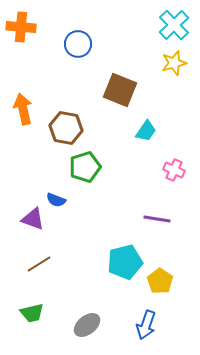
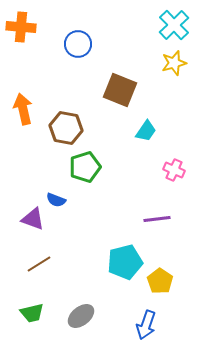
purple line: rotated 16 degrees counterclockwise
gray ellipse: moved 6 px left, 9 px up
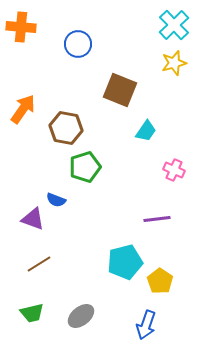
orange arrow: rotated 48 degrees clockwise
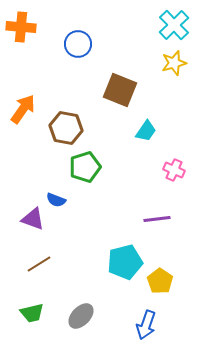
gray ellipse: rotated 8 degrees counterclockwise
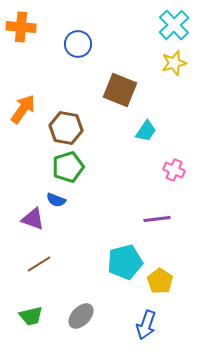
green pentagon: moved 17 px left
green trapezoid: moved 1 px left, 3 px down
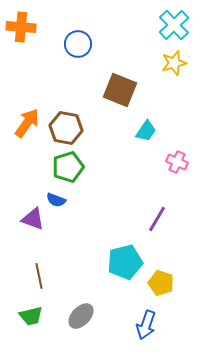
orange arrow: moved 4 px right, 14 px down
pink cross: moved 3 px right, 8 px up
purple line: rotated 52 degrees counterclockwise
brown line: moved 12 px down; rotated 70 degrees counterclockwise
yellow pentagon: moved 1 px right, 2 px down; rotated 15 degrees counterclockwise
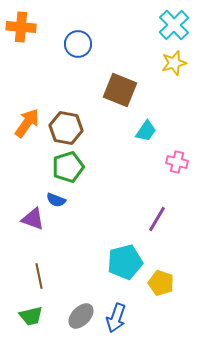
pink cross: rotated 10 degrees counterclockwise
blue arrow: moved 30 px left, 7 px up
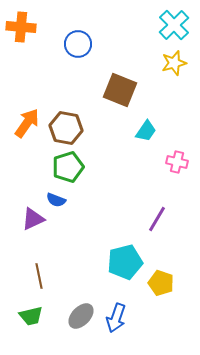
purple triangle: rotated 45 degrees counterclockwise
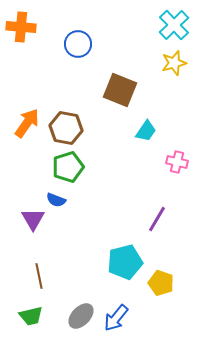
purple triangle: rotated 35 degrees counterclockwise
blue arrow: rotated 20 degrees clockwise
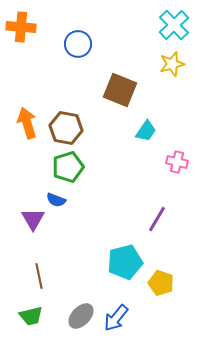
yellow star: moved 2 px left, 1 px down
orange arrow: rotated 52 degrees counterclockwise
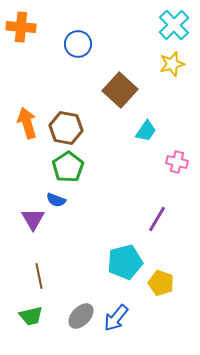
brown square: rotated 20 degrees clockwise
green pentagon: rotated 16 degrees counterclockwise
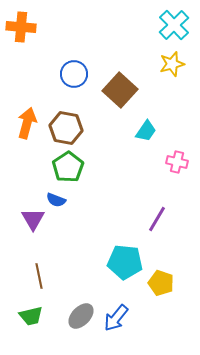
blue circle: moved 4 px left, 30 px down
orange arrow: rotated 32 degrees clockwise
cyan pentagon: rotated 20 degrees clockwise
